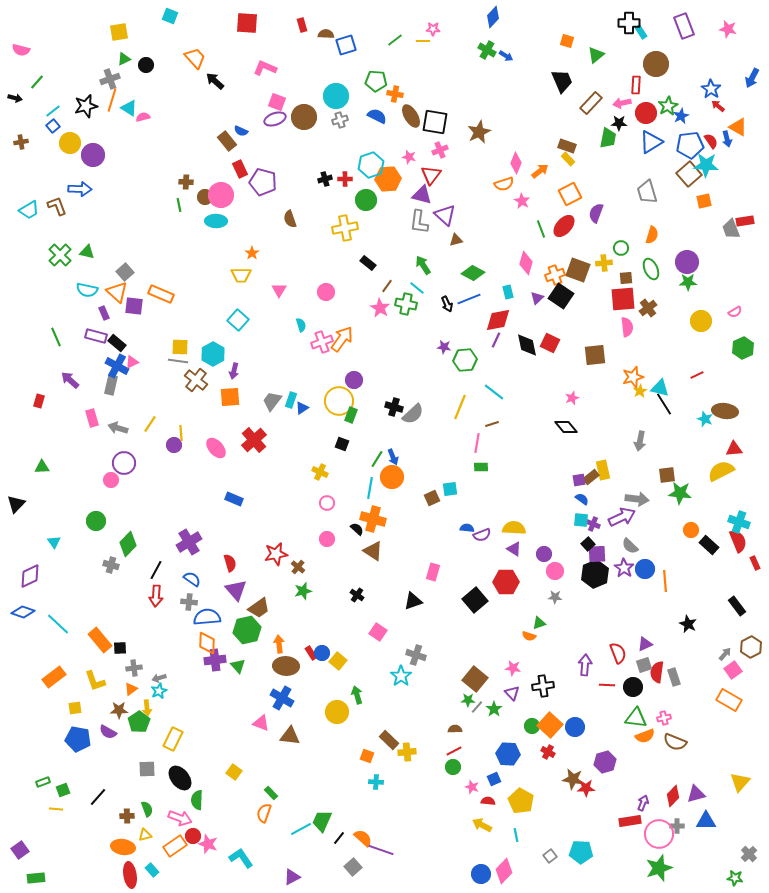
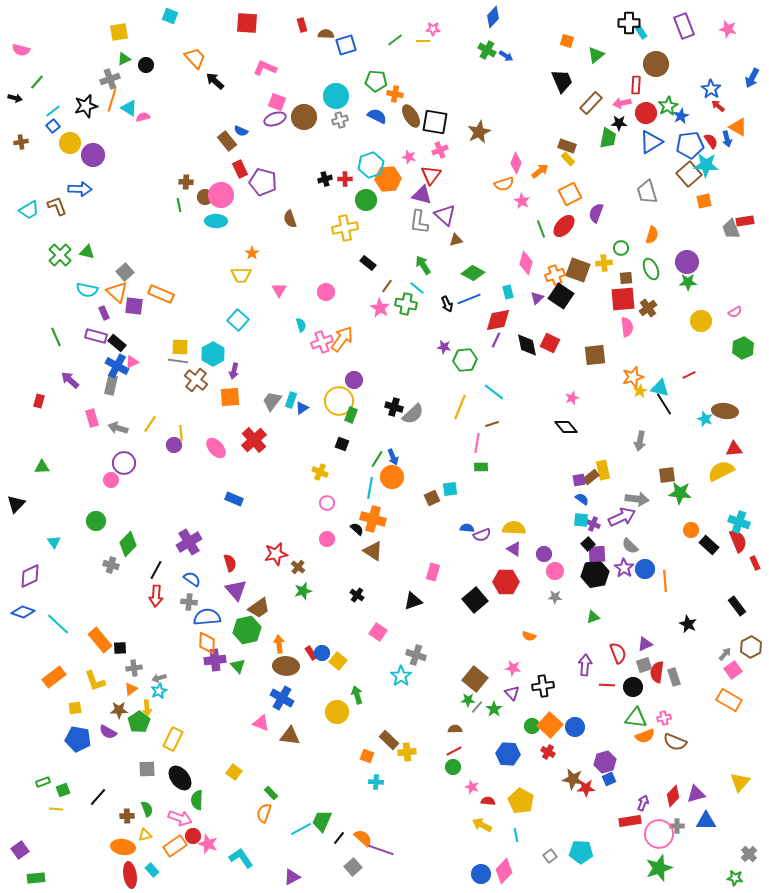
red line at (697, 375): moved 8 px left
black hexagon at (595, 574): rotated 12 degrees clockwise
green triangle at (539, 623): moved 54 px right, 6 px up
blue square at (494, 779): moved 115 px right
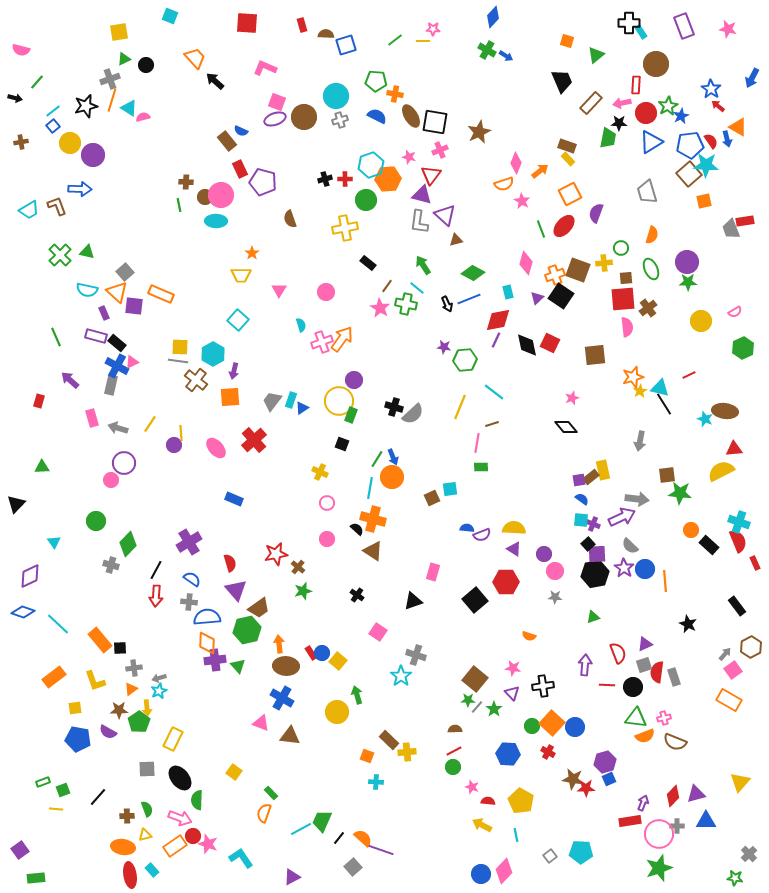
orange square at (550, 725): moved 2 px right, 2 px up
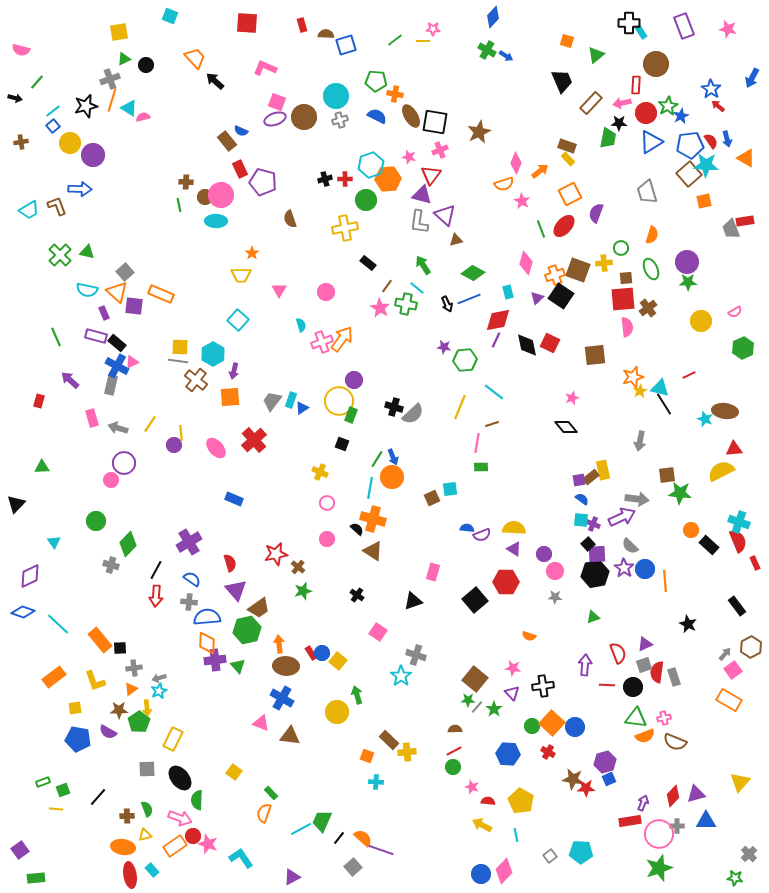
orange triangle at (738, 127): moved 8 px right, 31 px down
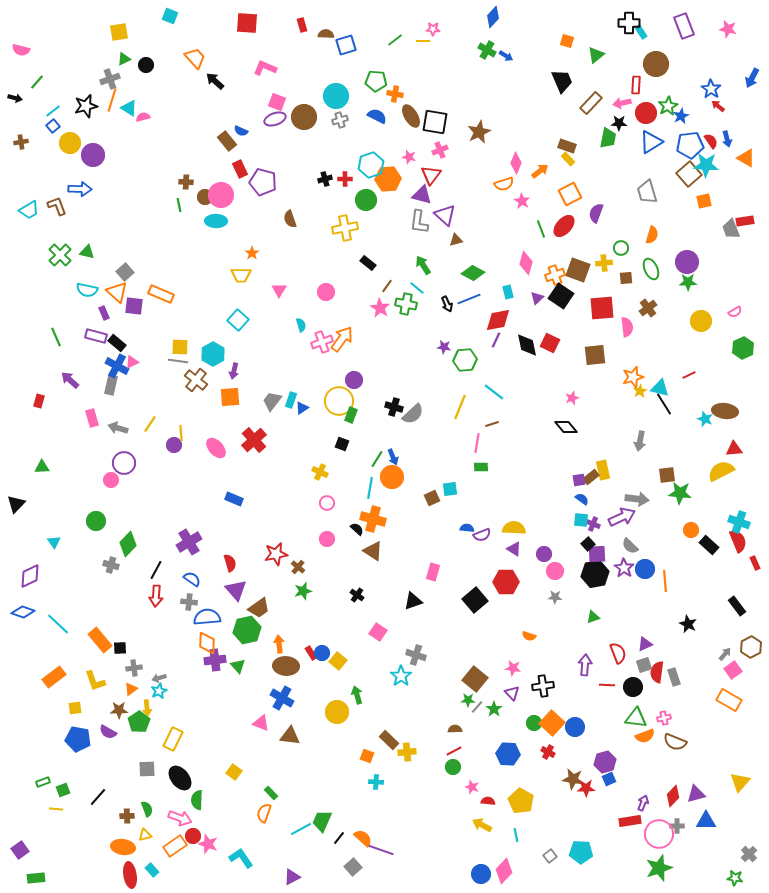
red square at (623, 299): moved 21 px left, 9 px down
green circle at (532, 726): moved 2 px right, 3 px up
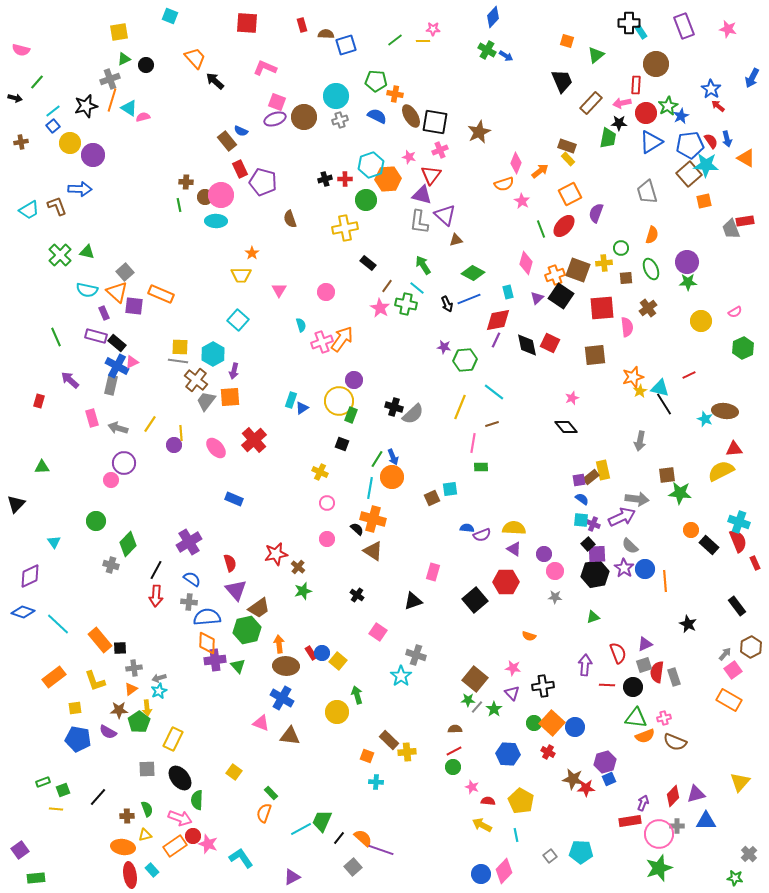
gray trapezoid at (272, 401): moved 66 px left
pink line at (477, 443): moved 4 px left
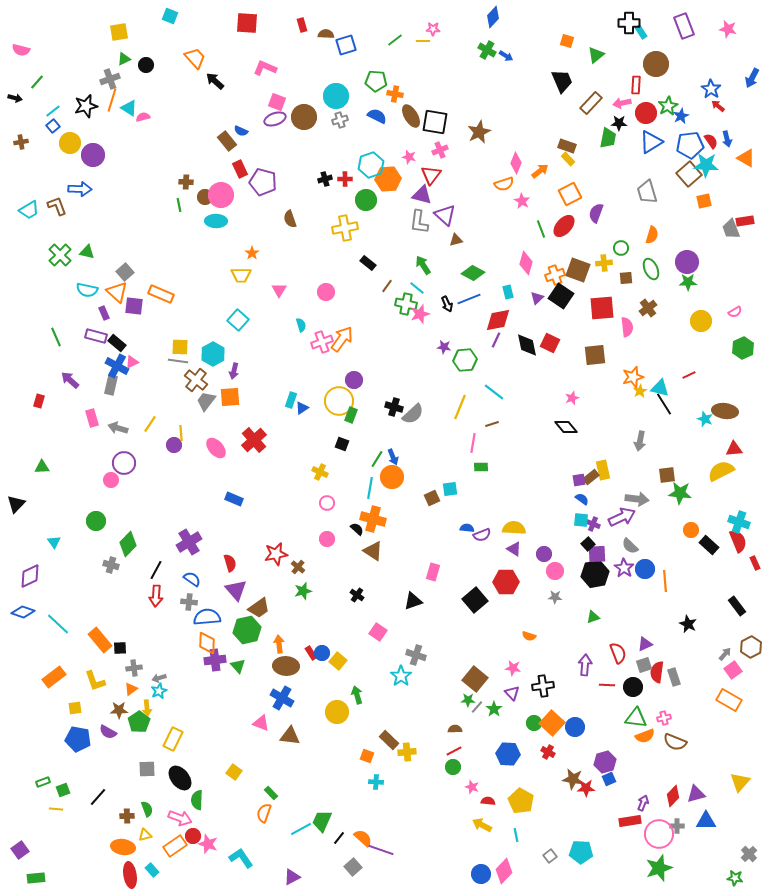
pink star at (380, 308): moved 40 px right, 6 px down; rotated 24 degrees clockwise
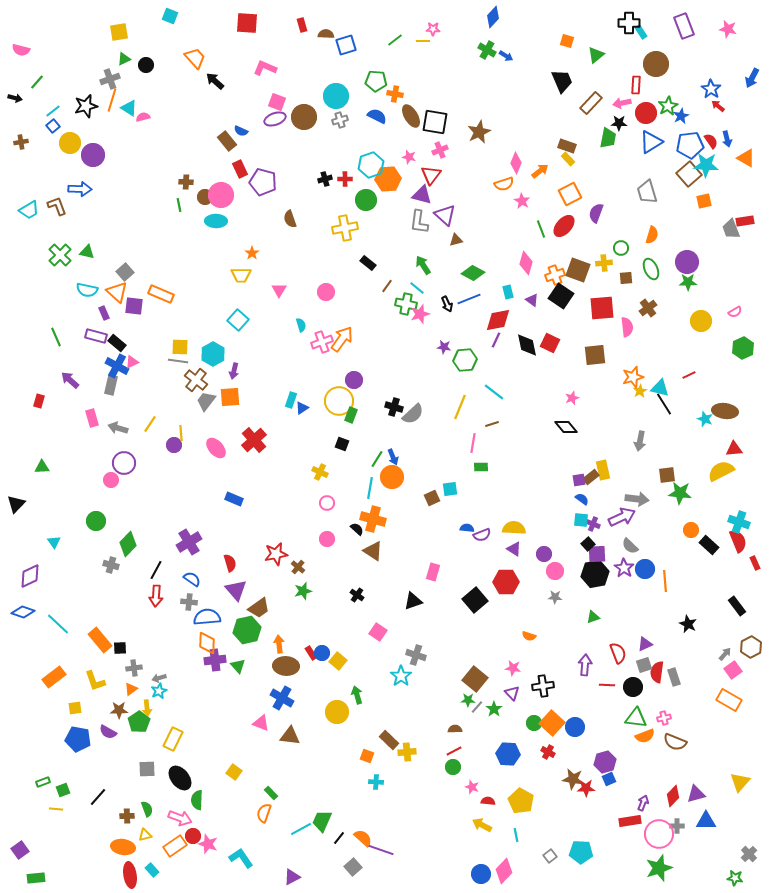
purple triangle at (537, 298): moved 5 px left, 2 px down; rotated 40 degrees counterclockwise
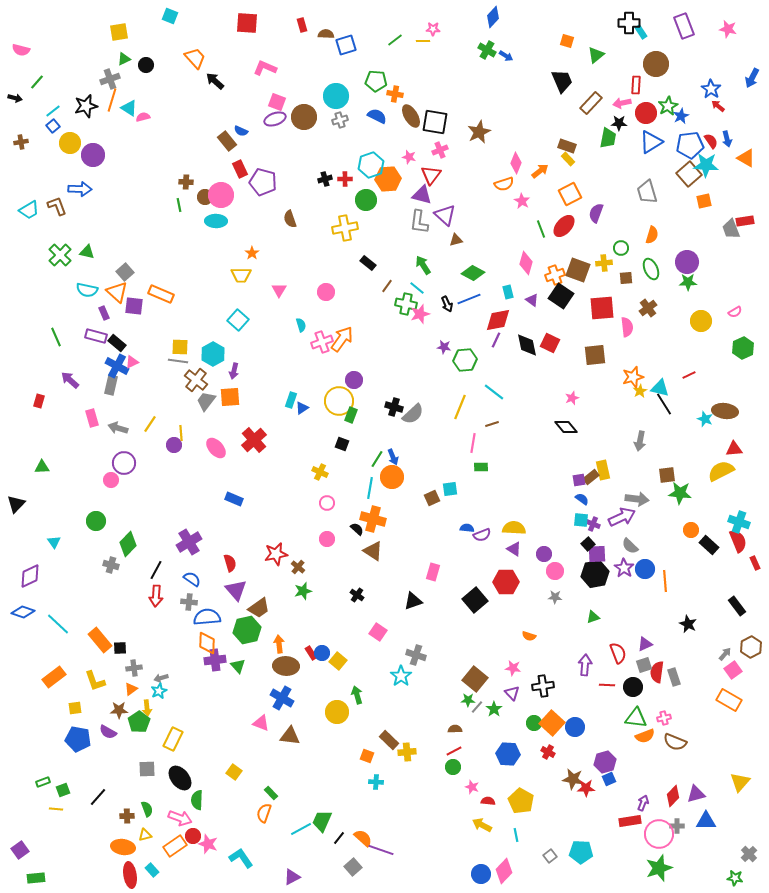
gray arrow at (159, 678): moved 2 px right
